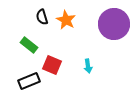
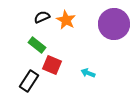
black semicircle: rotated 84 degrees clockwise
green rectangle: moved 8 px right
cyan arrow: moved 7 px down; rotated 120 degrees clockwise
black rectangle: rotated 35 degrees counterclockwise
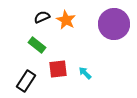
red square: moved 6 px right, 4 px down; rotated 30 degrees counterclockwise
cyan arrow: moved 3 px left; rotated 24 degrees clockwise
black rectangle: moved 3 px left
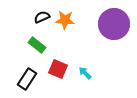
orange star: moved 1 px left; rotated 24 degrees counterclockwise
red square: rotated 30 degrees clockwise
black rectangle: moved 1 px right, 2 px up
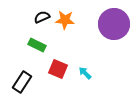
green rectangle: rotated 12 degrees counterclockwise
black rectangle: moved 5 px left, 3 px down
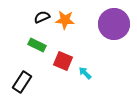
red square: moved 5 px right, 8 px up
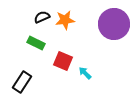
orange star: rotated 12 degrees counterclockwise
green rectangle: moved 1 px left, 2 px up
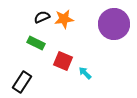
orange star: moved 1 px left, 1 px up
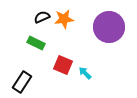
purple circle: moved 5 px left, 3 px down
red square: moved 4 px down
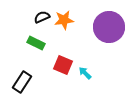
orange star: moved 1 px down
